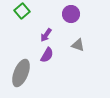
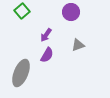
purple circle: moved 2 px up
gray triangle: rotated 40 degrees counterclockwise
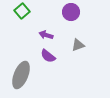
purple arrow: rotated 72 degrees clockwise
purple semicircle: moved 1 px right, 1 px down; rotated 98 degrees clockwise
gray ellipse: moved 2 px down
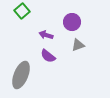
purple circle: moved 1 px right, 10 px down
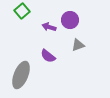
purple circle: moved 2 px left, 2 px up
purple arrow: moved 3 px right, 8 px up
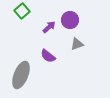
purple arrow: rotated 120 degrees clockwise
gray triangle: moved 1 px left, 1 px up
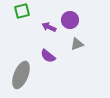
green square: rotated 28 degrees clockwise
purple arrow: rotated 112 degrees counterclockwise
